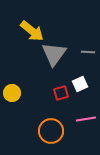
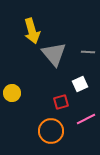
yellow arrow: rotated 35 degrees clockwise
gray triangle: rotated 16 degrees counterclockwise
red square: moved 9 px down
pink line: rotated 18 degrees counterclockwise
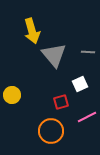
gray triangle: moved 1 px down
yellow circle: moved 2 px down
pink line: moved 1 px right, 2 px up
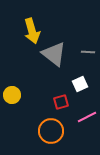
gray triangle: moved 1 px up; rotated 12 degrees counterclockwise
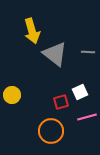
gray triangle: moved 1 px right
white square: moved 8 px down
pink line: rotated 12 degrees clockwise
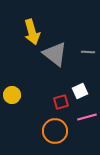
yellow arrow: moved 1 px down
white square: moved 1 px up
orange circle: moved 4 px right
